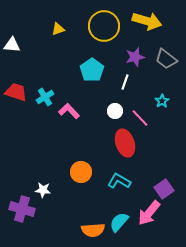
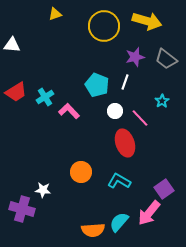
yellow triangle: moved 3 px left, 15 px up
cyan pentagon: moved 5 px right, 15 px down; rotated 15 degrees counterclockwise
red trapezoid: rotated 130 degrees clockwise
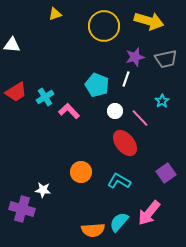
yellow arrow: moved 2 px right
gray trapezoid: rotated 50 degrees counterclockwise
white line: moved 1 px right, 3 px up
red ellipse: rotated 20 degrees counterclockwise
purple square: moved 2 px right, 16 px up
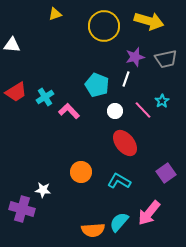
pink line: moved 3 px right, 8 px up
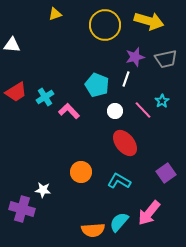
yellow circle: moved 1 px right, 1 px up
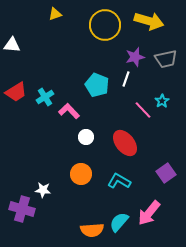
white circle: moved 29 px left, 26 px down
orange circle: moved 2 px down
orange semicircle: moved 1 px left
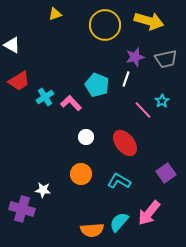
white triangle: rotated 24 degrees clockwise
red trapezoid: moved 3 px right, 11 px up
pink L-shape: moved 2 px right, 8 px up
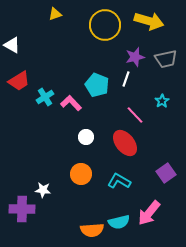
pink line: moved 8 px left, 5 px down
purple cross: rotated 15 degrees counterclockwise
cyan semicircle: rotated 145 degrees counterclockwise
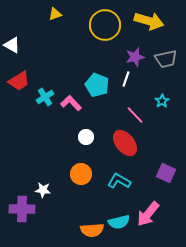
purple square: rotated 30 degrees counterclockwise
pink arrow: moved 1 px left, 1 px down
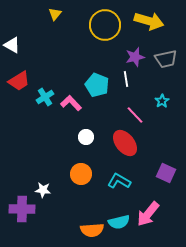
yellow triangle: rotated 32 degrees counterclockwise
white line: rotated 28 degrees counterclockwise
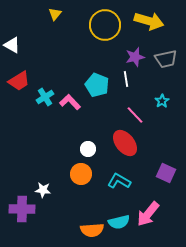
pink L-shape: moved 1 px left, 1 px up
white circle: moved 2 px right, 12 px down
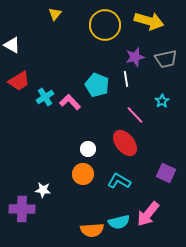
orange circle: moved 2 px right
